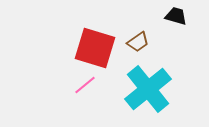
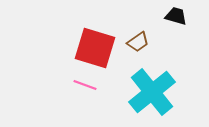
pink line: rotated 60 degrees clockwise
cyan cross: moved 4 px right, 3 px down
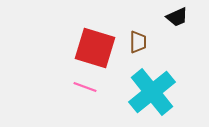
black trapezoid: moved 1 px right, 1 px down; rotated 140 degrees clockwise
brown trapezoid: rotated 55 degrees counterclockwise
pink line: moved 2 px down
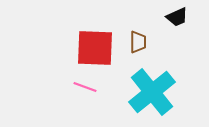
red square: rotated 15 degrees counterclockwise
